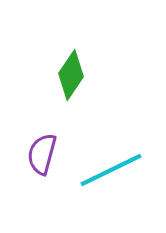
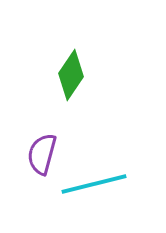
cyan line: moved 17 px left, 14 px down; rotated 12 degrees clockwise
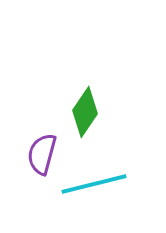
green diamond: moved 14 px right, 37 px down
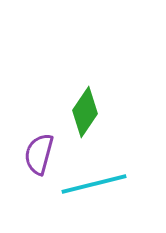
purple semicircle: moved 3 px left
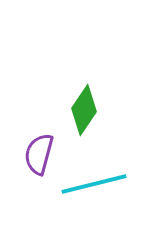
green diamond: moved 1 px left, 2 px up
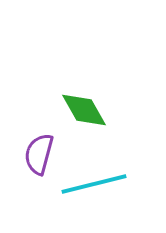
green diamond: rotated 63 degrees counterclockwise
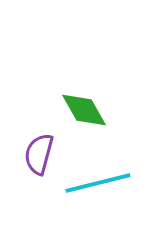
cyan line: moved 4 px right, 1 px up
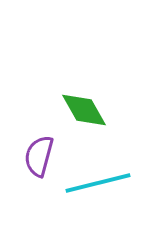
purple semicircle: moved 2 px down
